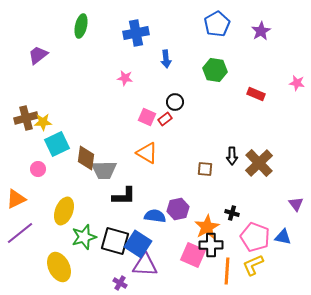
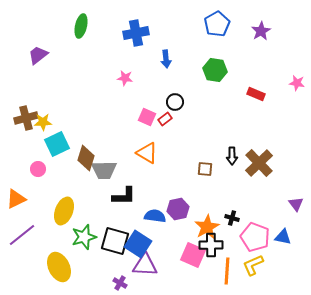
brown diamond at (86, 158): rotated 10 degrees clockwise
black cross at (232, 213): moved 5 px down
purple line at (20, 233): moved 2 px right, 2 px down
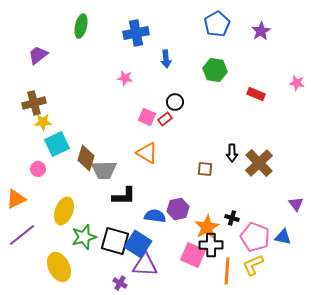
brown cross at (26, 118): moved 8 px right, 15 px up
black arrow at (232, 156): moved 3 px up
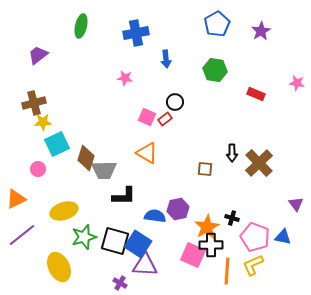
yellow ellipse at (64, 211): rotated 52 degrees clockwise
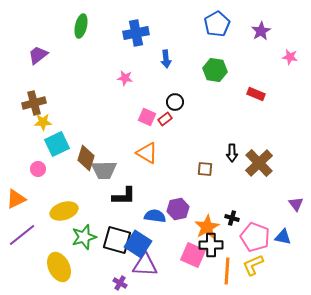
pink star at (297, 83): moved 7 px left, 26 px up
black square at (115, 241): moved 2 px right, 1 px up
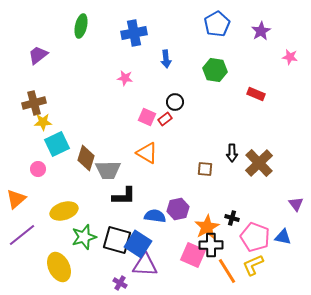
blue cross at (136, 33): moved 2 px left
gray trapezoid at (104, 170): moved 4 px right
orange triangle at (16, 199): rotated 15 degrees counterclockwise
orange line at (227, 271): rotated 36 degrees counterclockwise
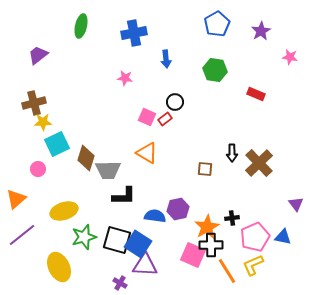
black cross at (232, 218): rotated 24 degrees counterclockwise
pink pentagon at (255, 237): rotated 28 degrees clockwise
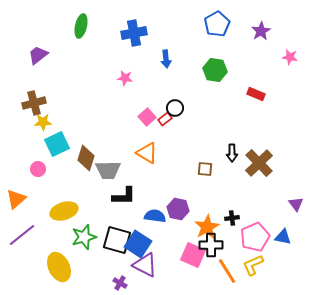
black circle at (175, 102): moved 6 px down
pink square at (147, 117): rotated 24 degrees clockwise
purple hexagon at (178, 209): rotated 25 degrees clockwise
purple triangle at (145, 265): rotated 24 degrees clockwise
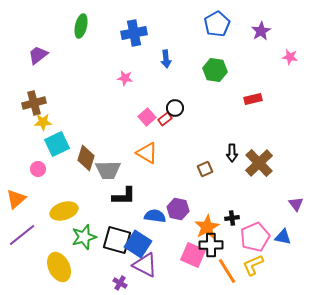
red rectangle at (256, 94): moved 3 px left, 5 px down; rotated 36 degrees counterclockwise
brown square at (205, 169): rotated 28 degrees counterclockwise
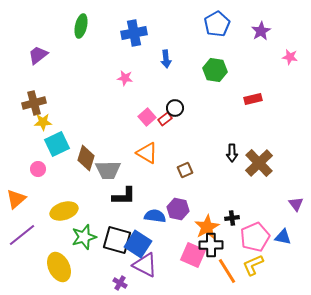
brown square at (205, 169): moved 20 px left, 1 px down
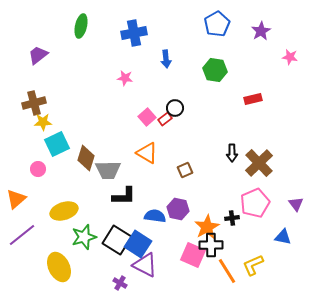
pink pentagon at (255, 237): moved 34 px up
black square at (117, 240): rotated 16 degrees clockwise
